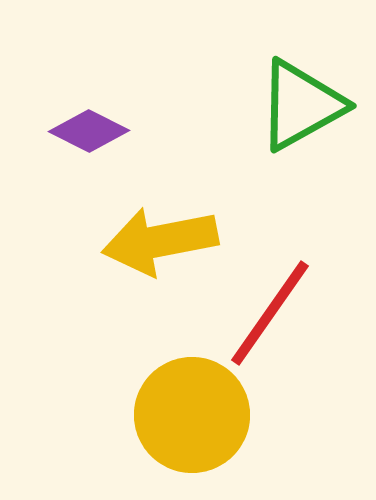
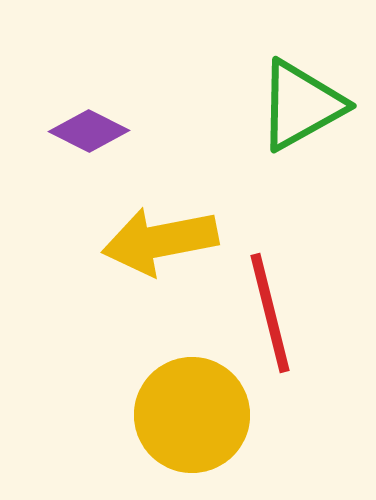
red line: rotated 49 degrees counterclockwise
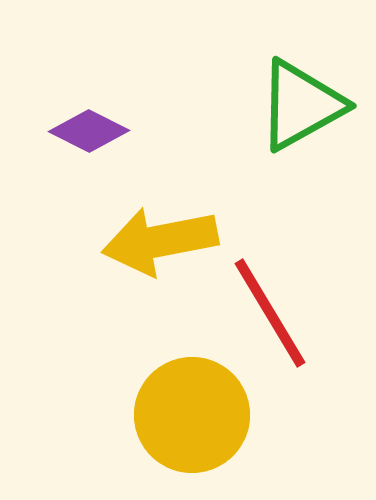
red line: rotated 17 degrees counterclockwise
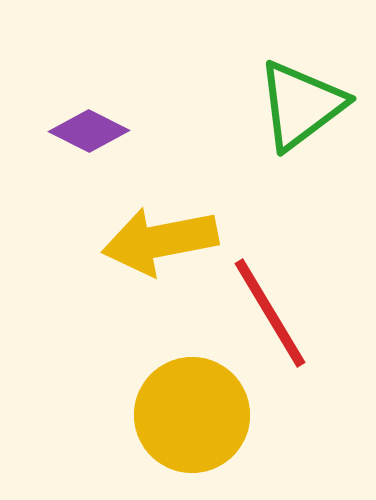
green triangle: rotated 8 degrees counterclockwise
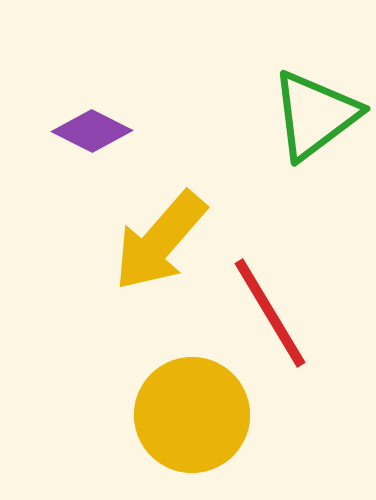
green triangle: moved 14 px right, 10 px down
purple diamond: moved 3 px right
yellow arrow: rotated 38 degrees counterclockwise
